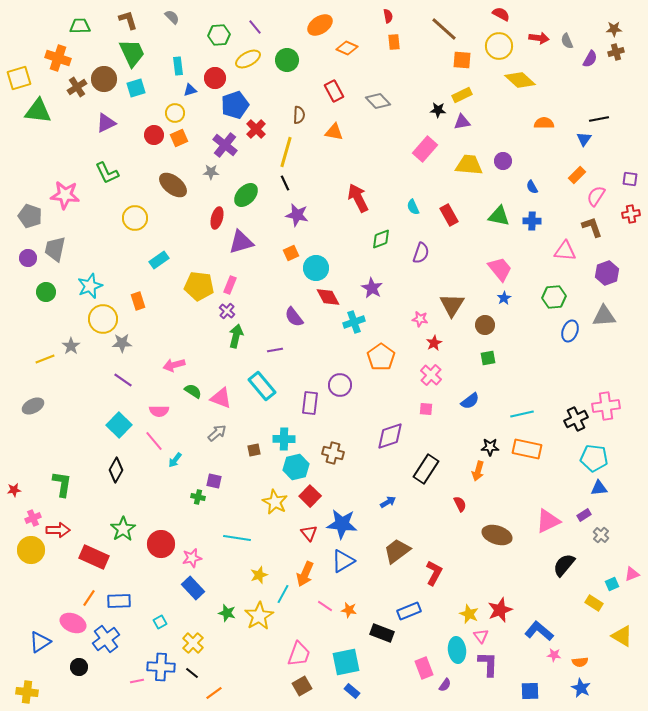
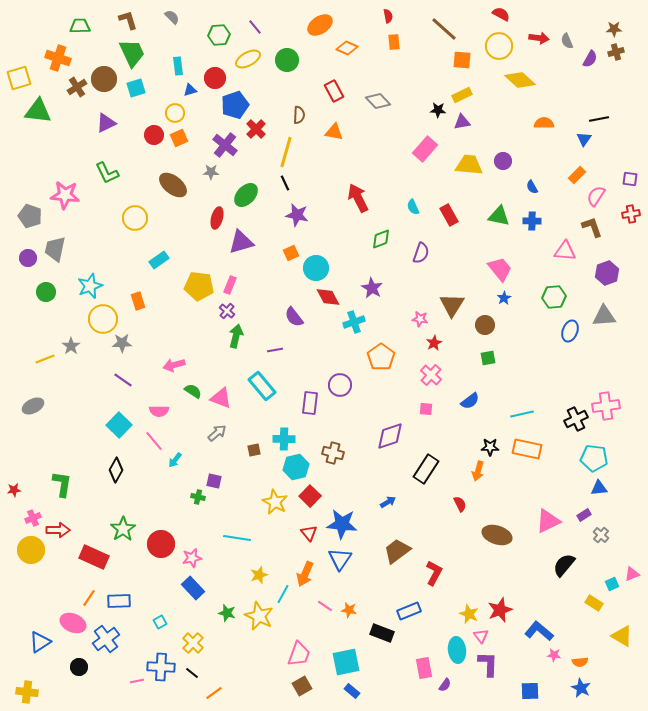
blue triangle at (343, 561): moved 3 px left, 2 px up; rotated 25 degrees counterclockwise
yellow star at (259, 616): rotated 16 degrees counterclockwise
pink rectangle at (424, 668): rotated 10 degrees clockwise
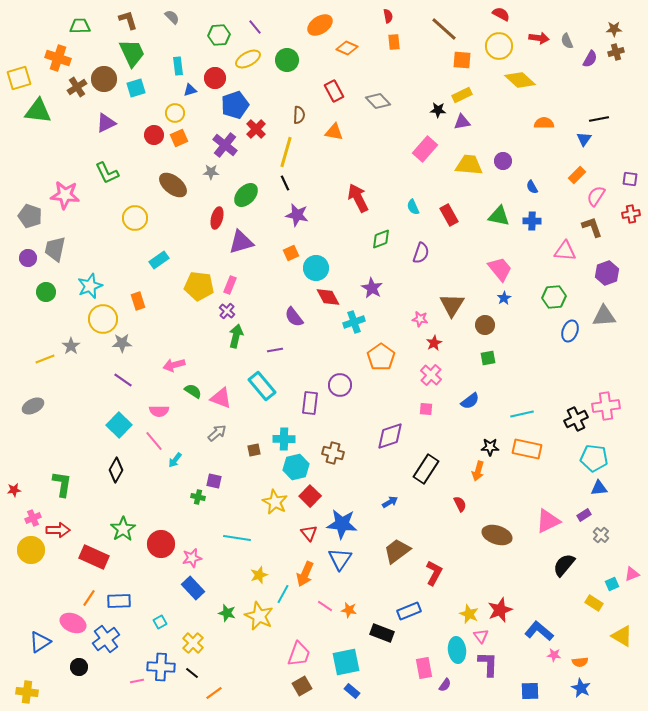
blue arrow at (388, 502): moved 2 px right
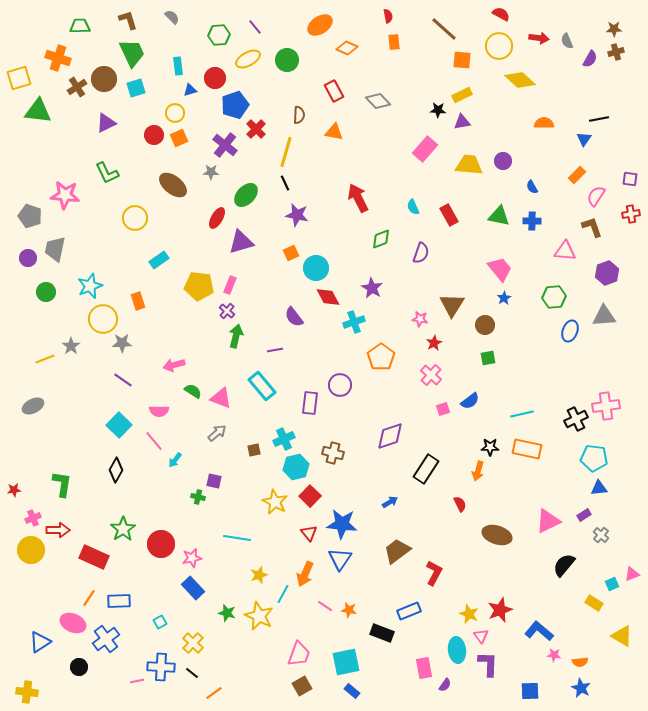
red ellipse at (217, 218): rotated 15 degrees clockwise
pink square at (426, 409): moved 17 px right; rotated 24 degrees counterclockwise
cyan cross at (284, 439): rotated 25 degrees counterclockwise
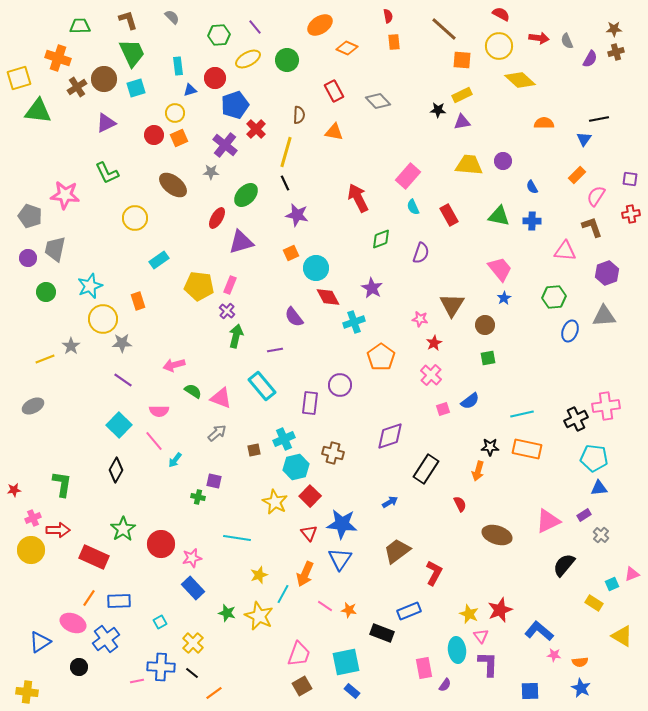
pink rectangle at (425, 149): moved 17 px left, 27 px down
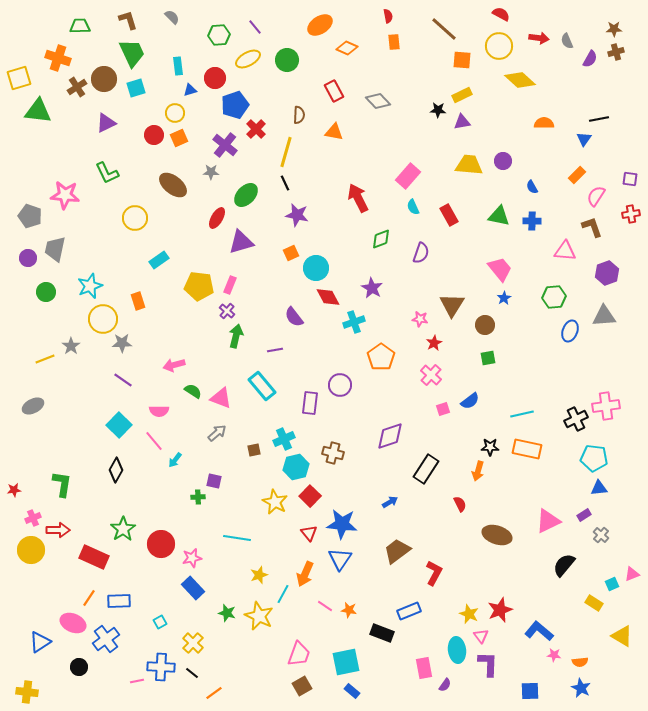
green cross at (198, 497): rotated 16 degrees counterclockwise
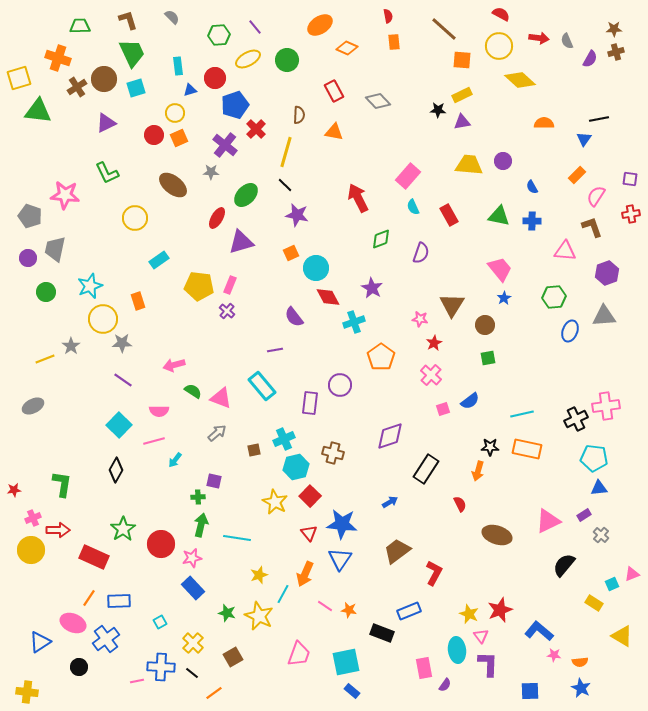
black line at (285, 183): moved 2 px down; rotated 21 degrees counterclockwise
green arrow at (236, 336): moved 35 px left, 189 px down
pink line at (154, 441): rotated 65 degrees counterclockwise
brown square at (302, 686): moved 69 px left, 29 px up
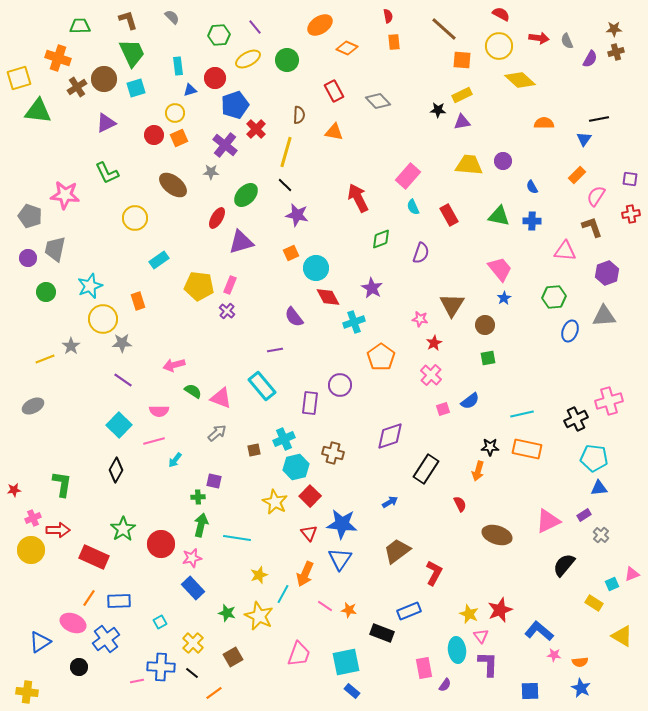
pink cross at (606, 406): moved 3 px right, 5 px up; rotated 8 degrees counterclockwise
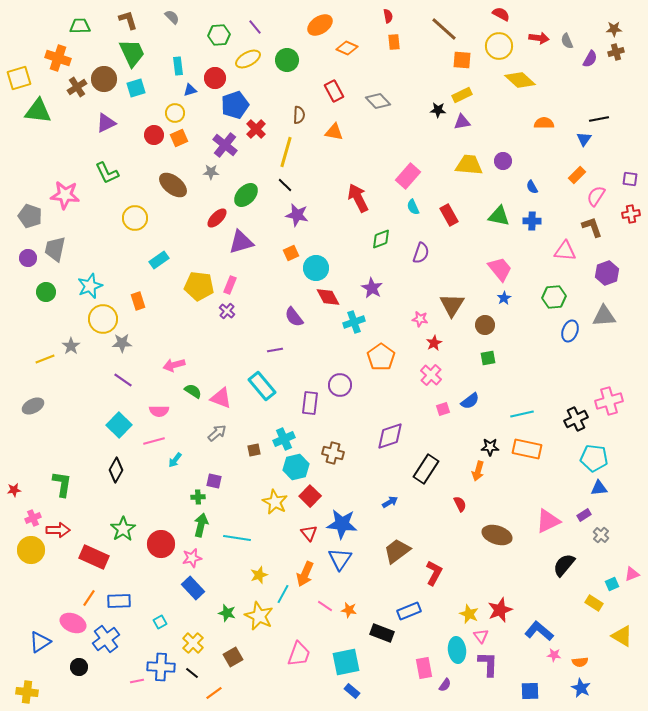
red ellipse at (217, 218): rotated 15 degrees clockwise
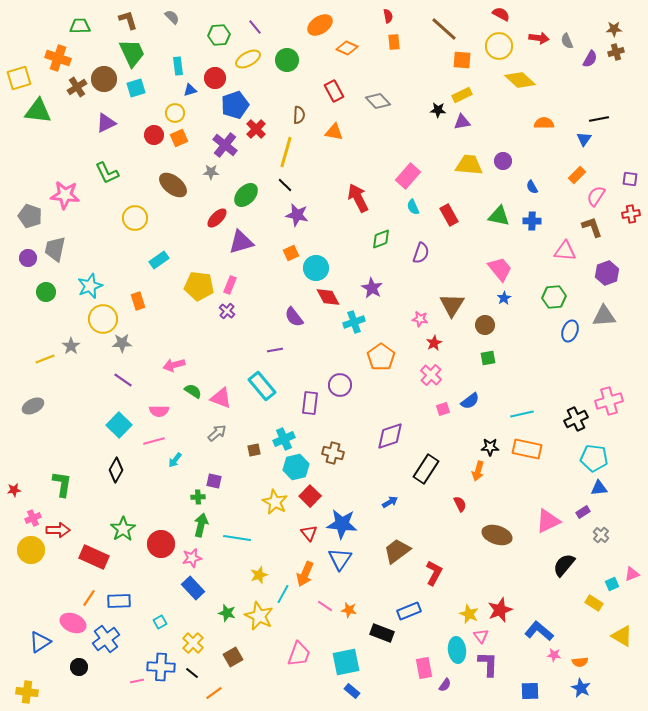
purple rectangle at (584, 515): moved 1 px left, 3 px up
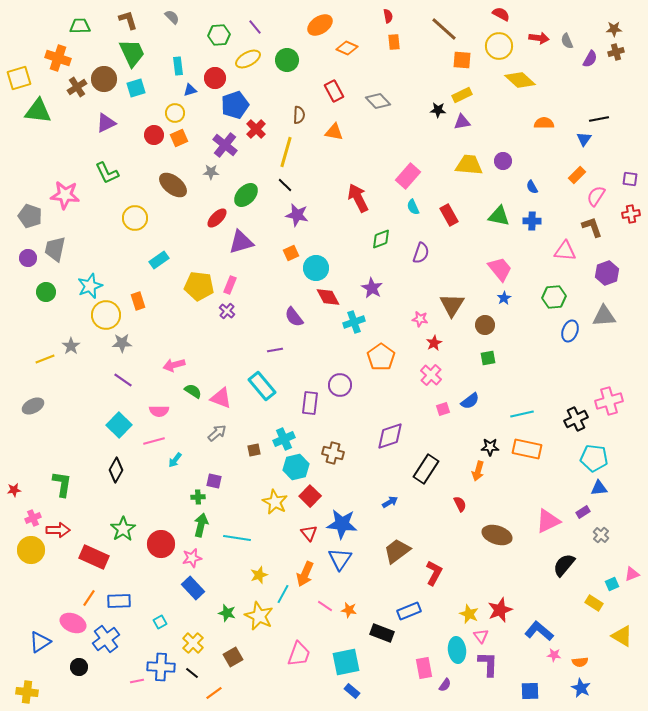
yellow circle at (103, 319): moved 3 px right, 4 px up
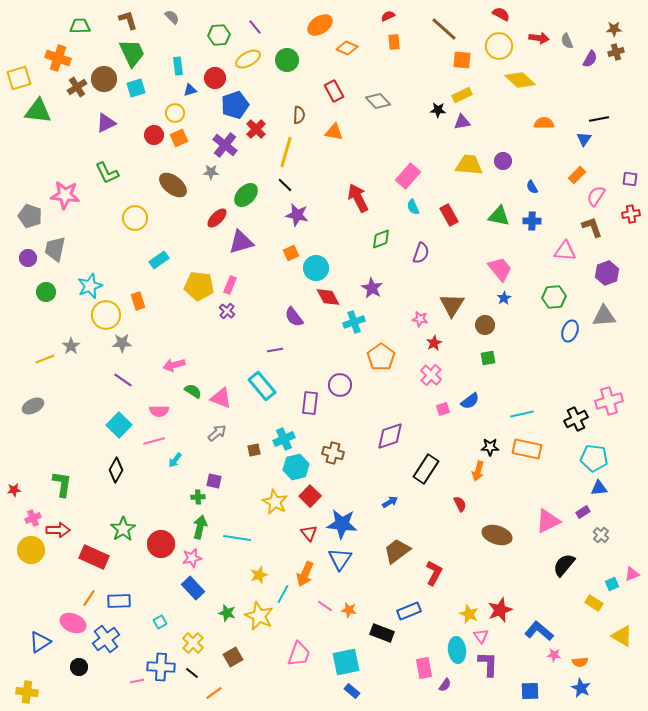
red semicircle at (388, 16): rotated 104 degrees counterclockwise
green arrow at (201, 525): moved 1 px left, 2 px down
